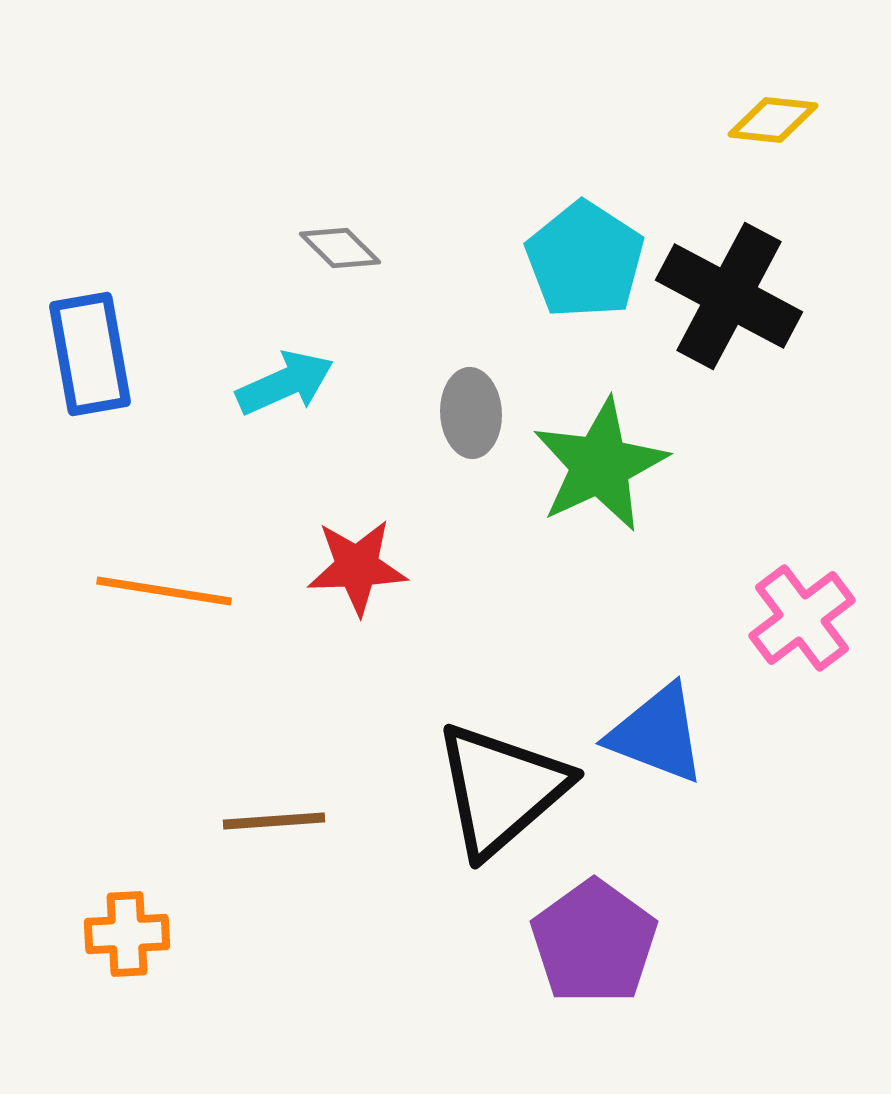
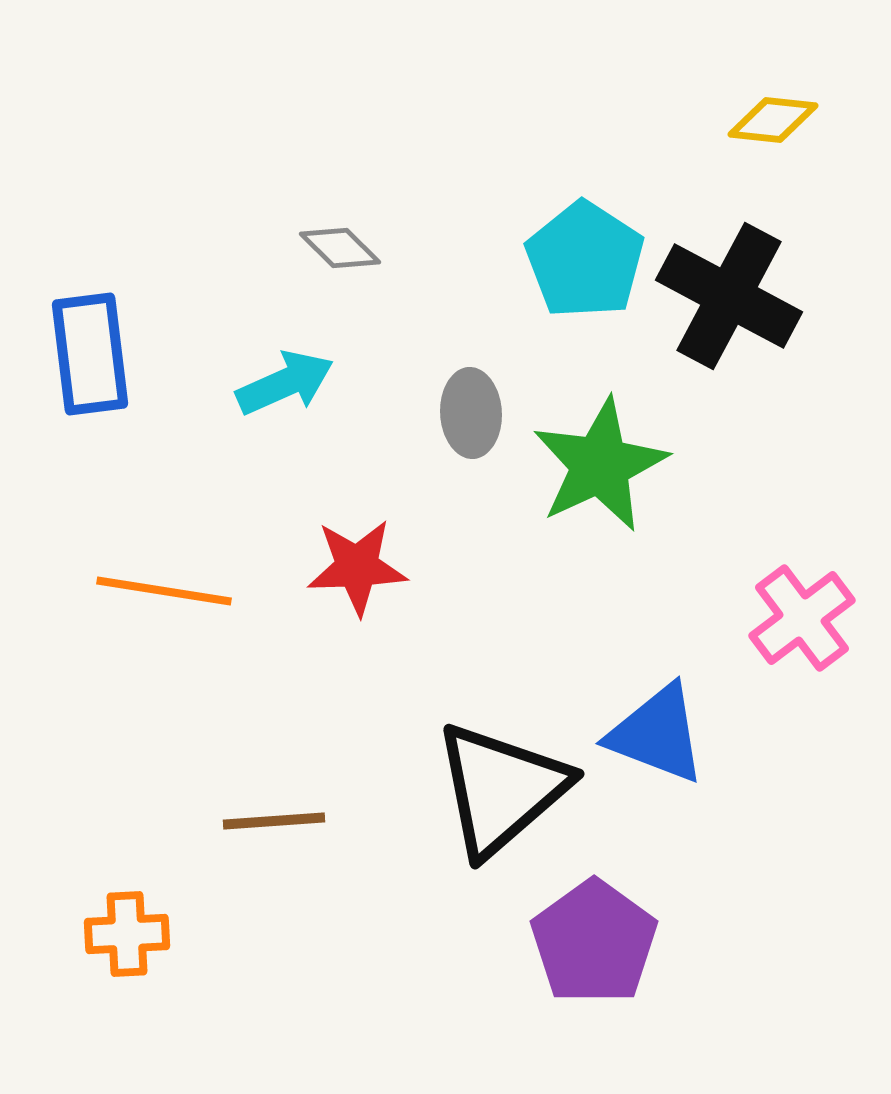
blue rectangle: rotated 3 degrees clockwise
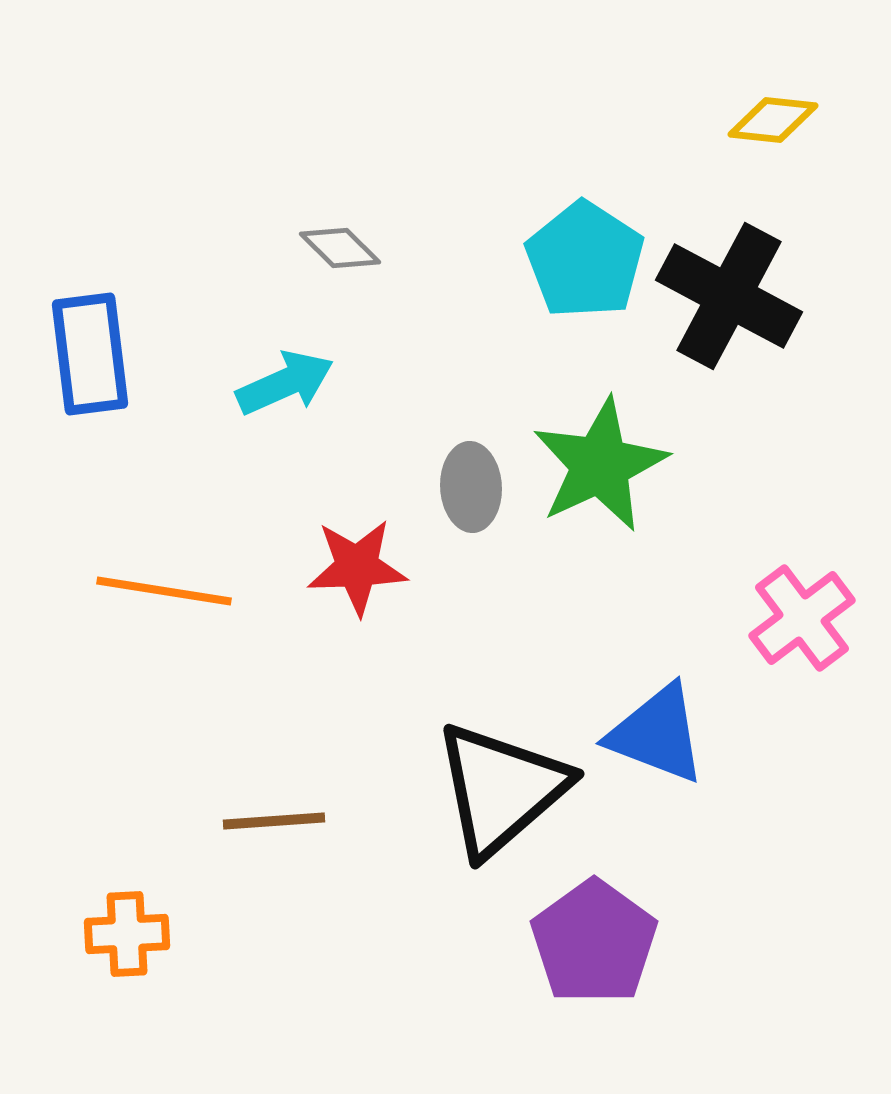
gray ellipse: moved 74 px down
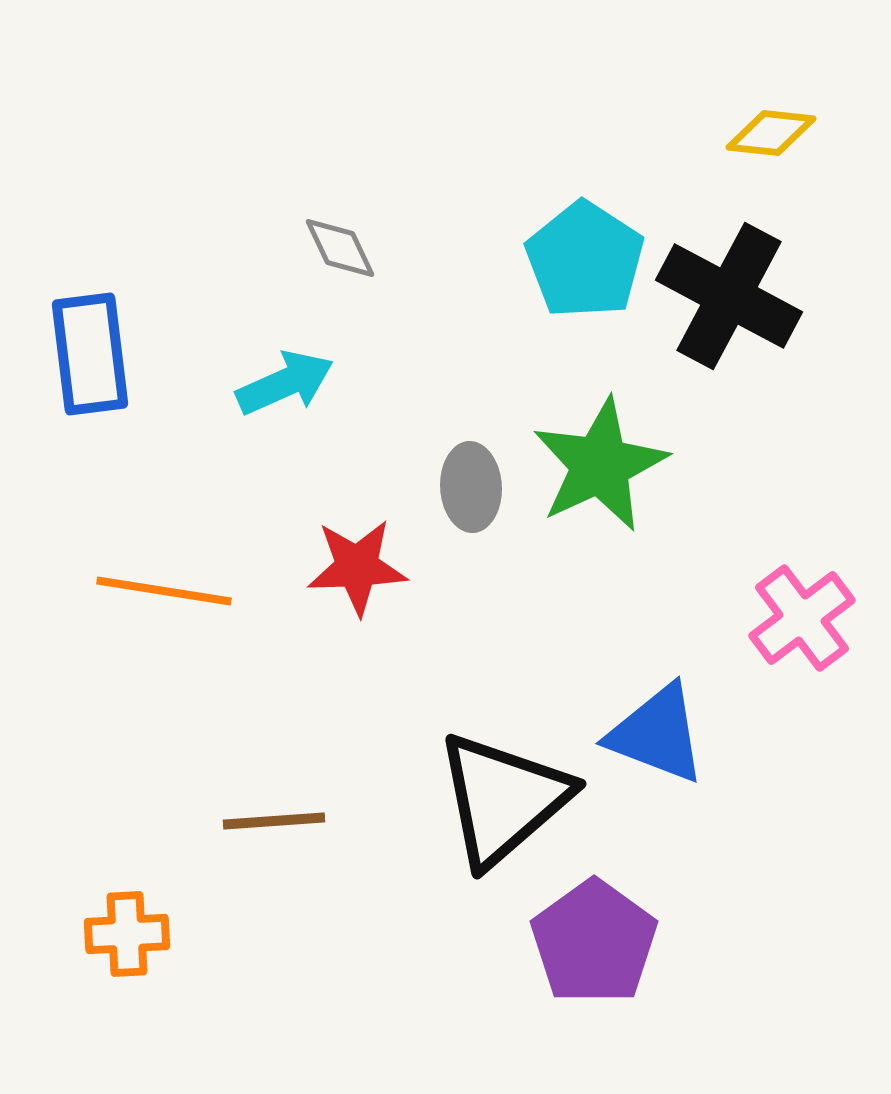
yellow diamond: moved 2 px left, 13 px down
gray diamond: rotated 20 degrees clockwise
black triangle: moved 2 px right, 10 px down
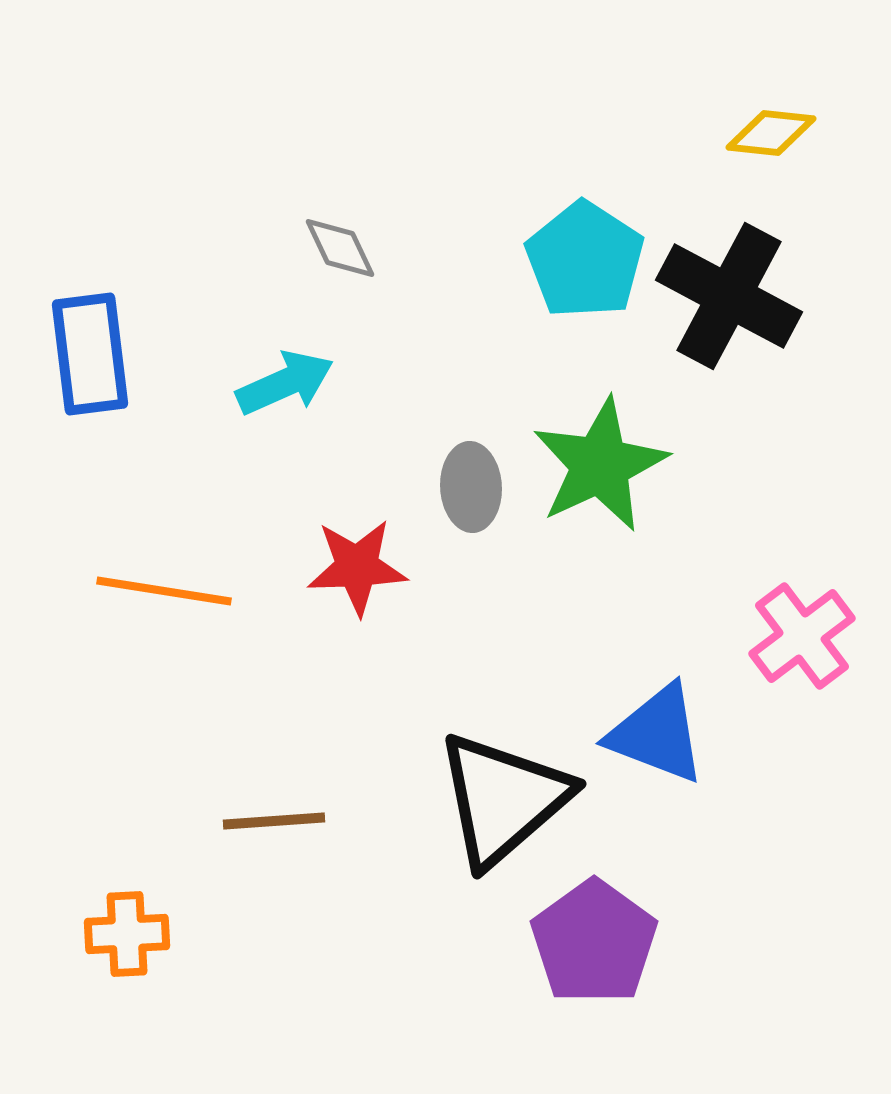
pink cross: moved 18 px down
